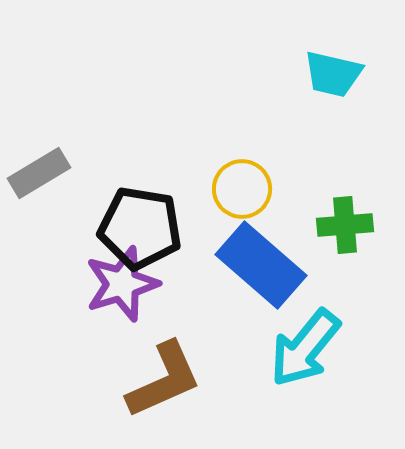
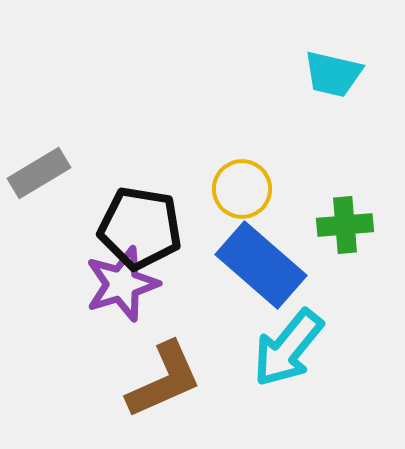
cyan arrow: moved 17 px left
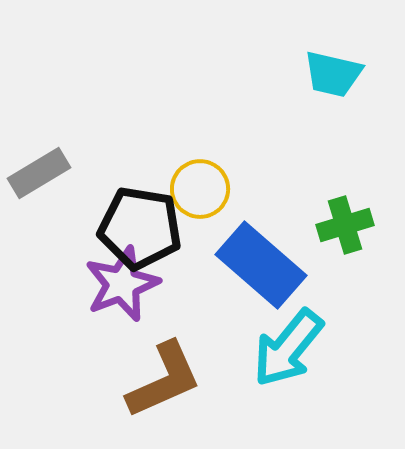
yellow circle: moved 42 px left
green cross: rotated 12 degrees counterclockwise
purple star: rotated 4 degrees counterclockwise
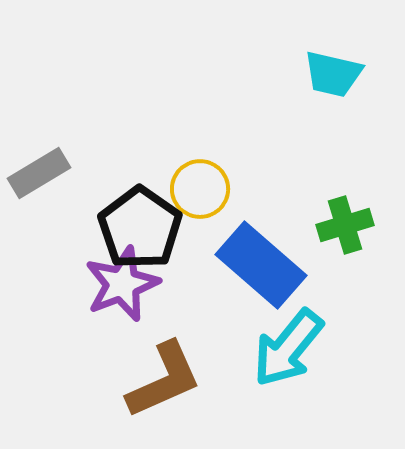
black pentagon: rotated 26 degrees clockwise
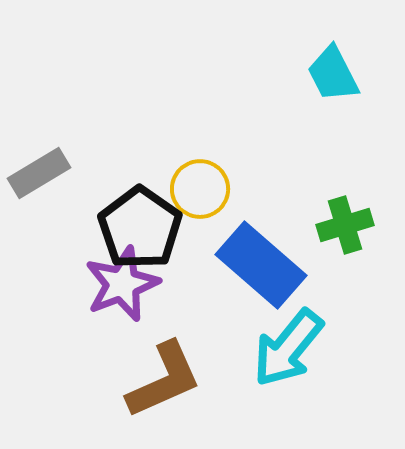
cyan trapezoid: rotated 50 degrees clockwise
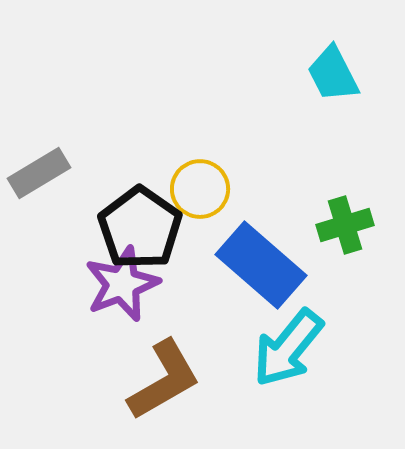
brown L-shape: rotated 6 degrees counterclockwise
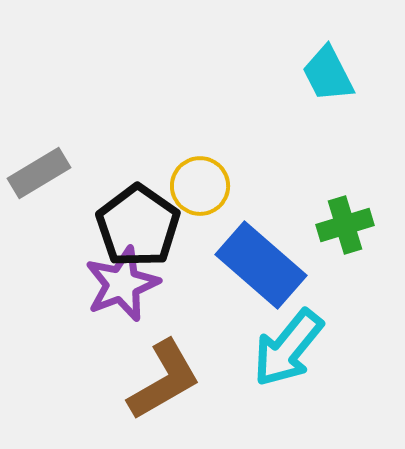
cyan trapezoid: moved 5 px left
yellow circle: moved 3 px up
black pentagon: moved 2 px left, 2 px up
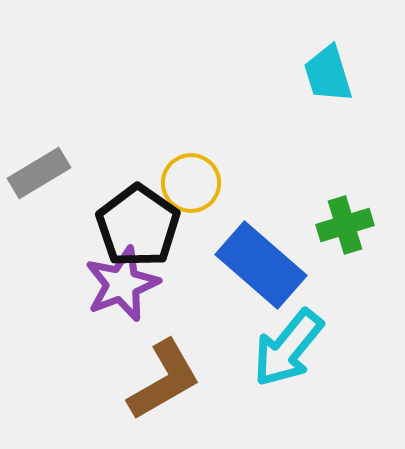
cyan trapezoid: rotated 10 degrees clockwise
yellow circle: moved 9 px left, 3 px up
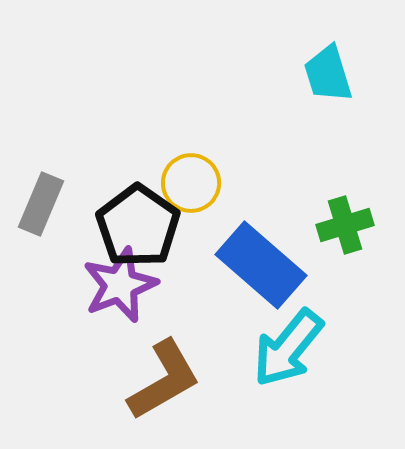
gray rectangle: moved 2 px right, 31 px down; rotated 36 degrees counterclockwise
purple star: moved 2 px left, 1 px down
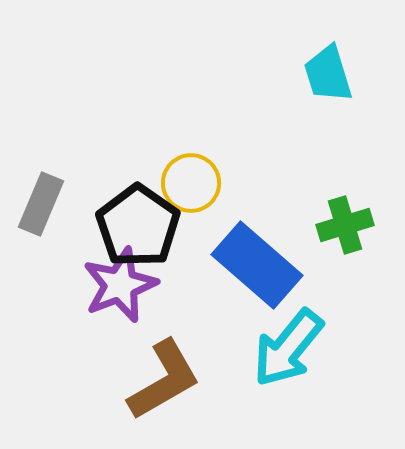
blue rectangle: moved 4 px left
